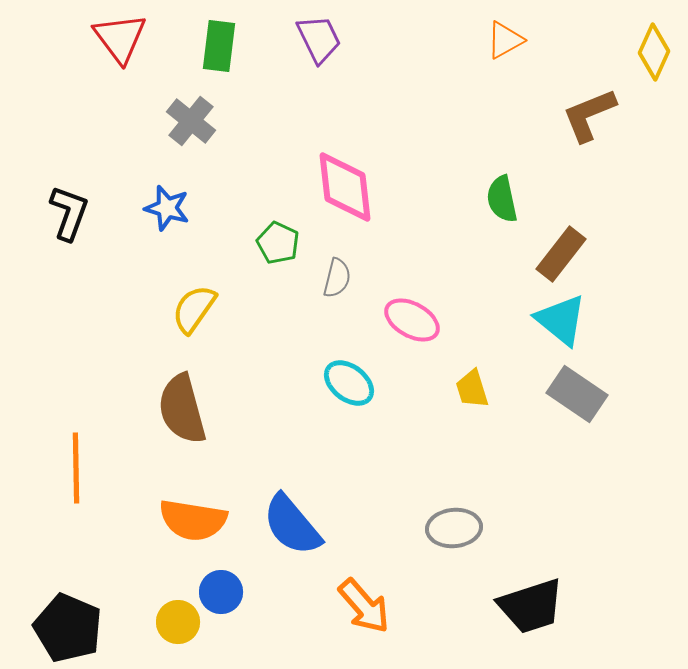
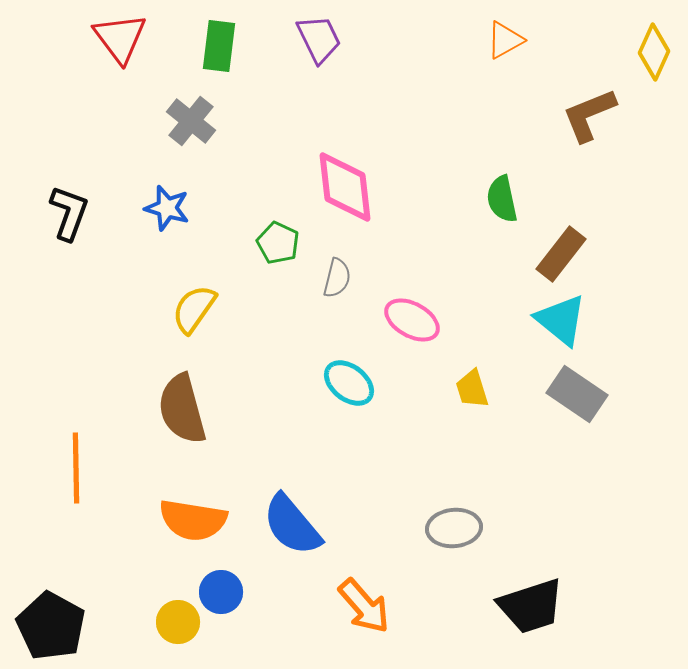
black pentagon: moved 17 px left, 2 px up; rotated 6 degrees clockwise
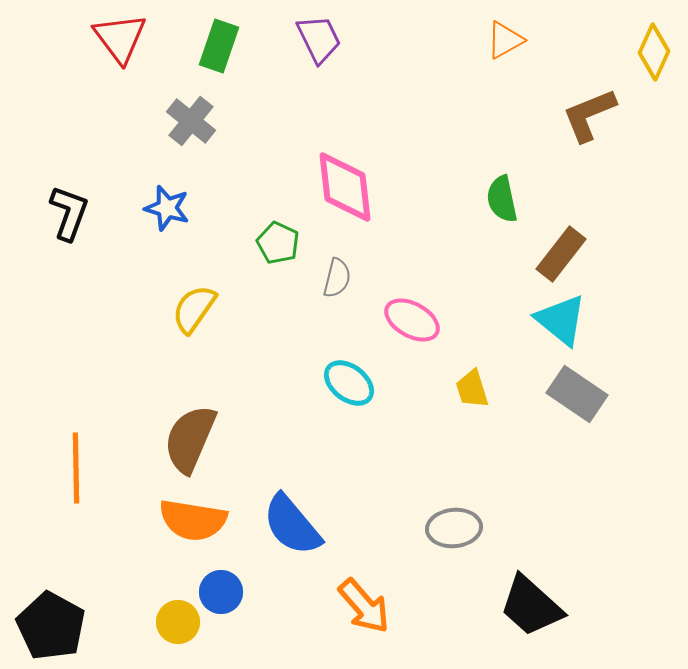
green rectangle: rotated 12 degrees clockwise
brown semicircle: moved 8 px right, 30 px down; rotated 38 degrees clockwise
black trapezoid: rotated 60 degrees clockwise
